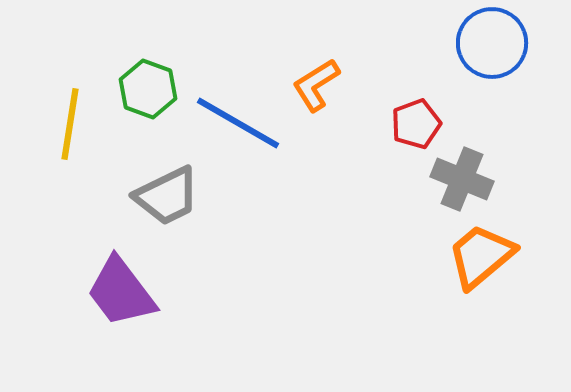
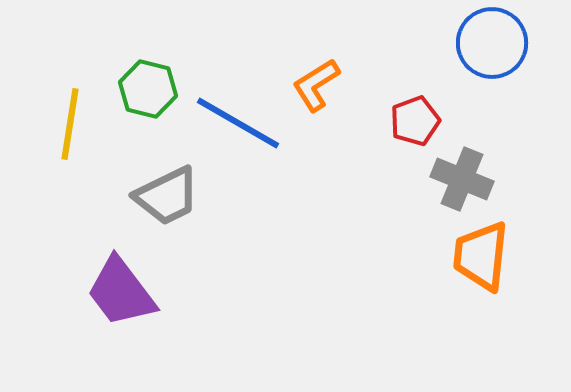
green hexagon: rotated 6 degrees counterclockwise
red pentagon: moved 1 px left, 3 px up
orange trapezoid: rotated 44 degrees counterclockwise
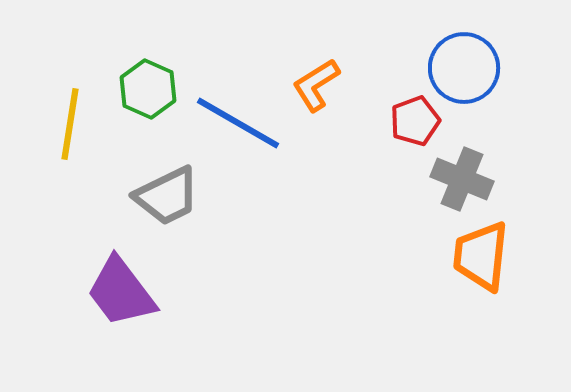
blue circle: moved 28 px left, 25 px down
green hexagon: rotated 10 degrees clockwise
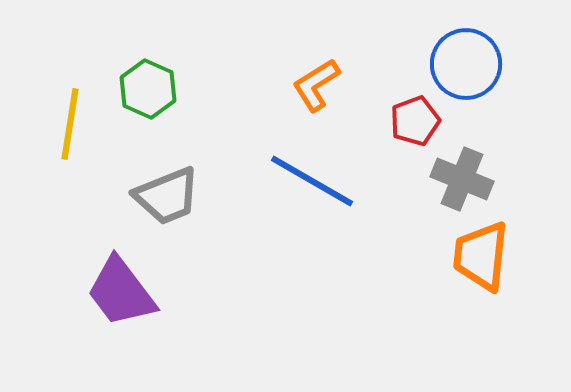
blue circle: moved 2 px right, 4 px up
blue line: moved 74 px right, 58 px down
gray trapezoid: rotated 4 degrees clockwise
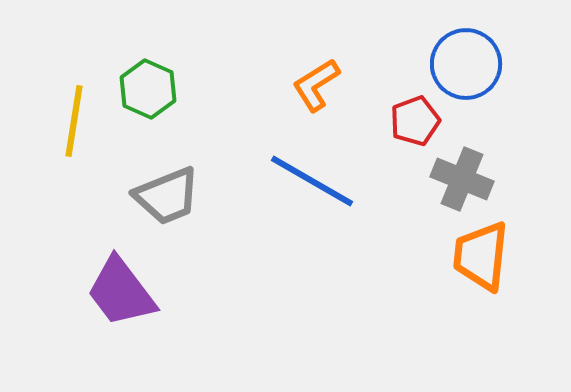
yellow line: moved 4 px right, 3 px up
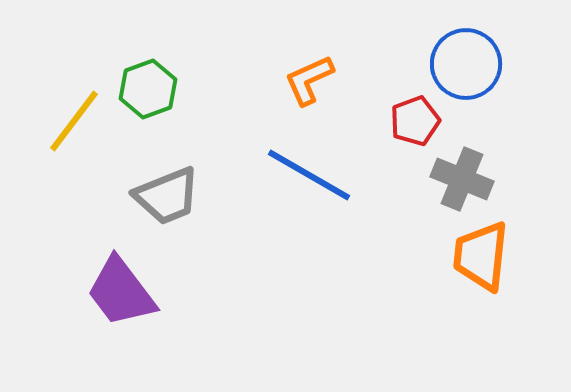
orange L-shape: moved 7 px left, 5 px up; rotated 8 degrees clockwise
green hexagon: rotated 16 degrees clockwise
yellow line: rotated 28 degrees clockwise
blue line: moved 3 px left, 6 px up
